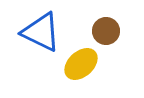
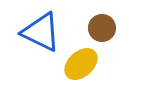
brown circle: moved 4 px left, 3 px up
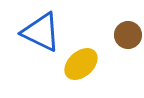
brown circle: moved 26 px right, 7 px down
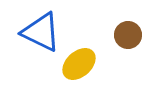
yellow ellipse: moved 2 px left
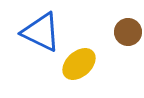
brown circle: moved 3 px up
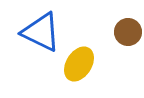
yellow ellipse: rotated 16 degrees counterclockwise
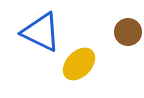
yellow ellipse: rotated 12 degrees clockwise
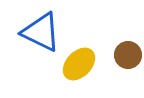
brown circle: moved 23 px down
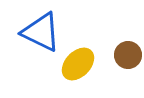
yellow ellipse: moved 1 px left
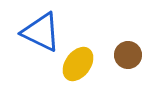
yellow ellipse: rotated 8 degrees counterclockwise
